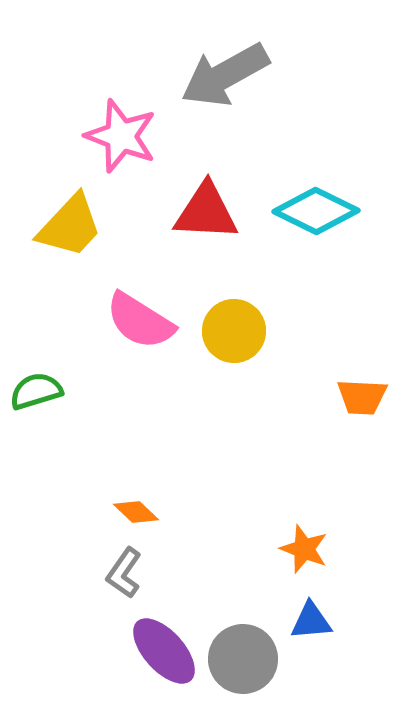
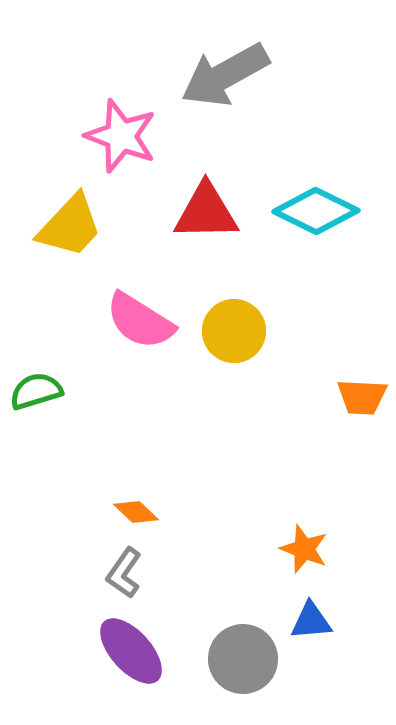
red triangle: rotated 4 degrees counterclockwise
purple ellipse: moved 33 px left
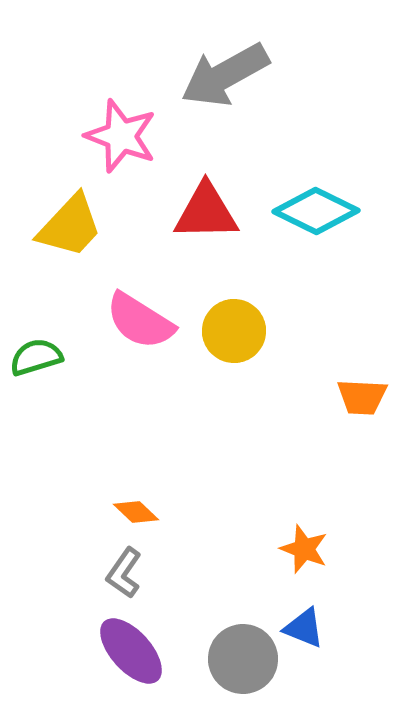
green semicircle: moved 34 px up
blue triangle: moved 7 px left, 7 px down; rotated 27 degrees clockwise
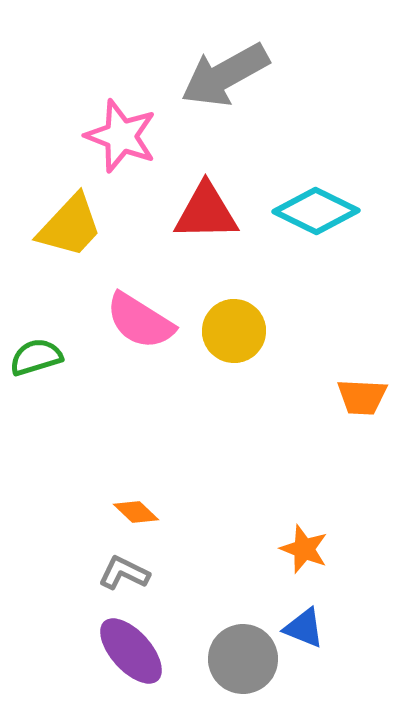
gray L-shape: rotated 81 degrees clockwise
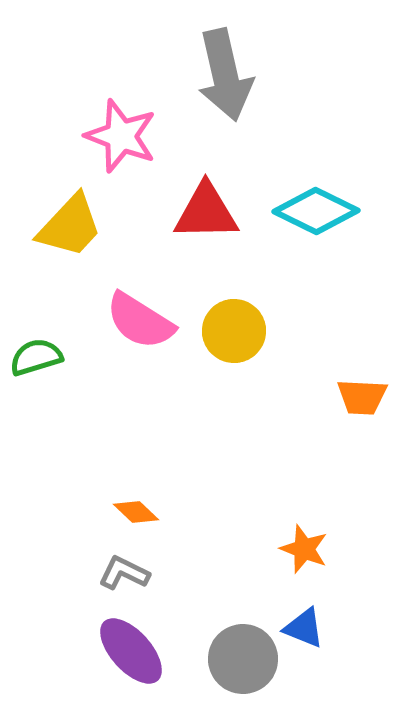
gray arrow: rotated 74 degrees counterclockwise
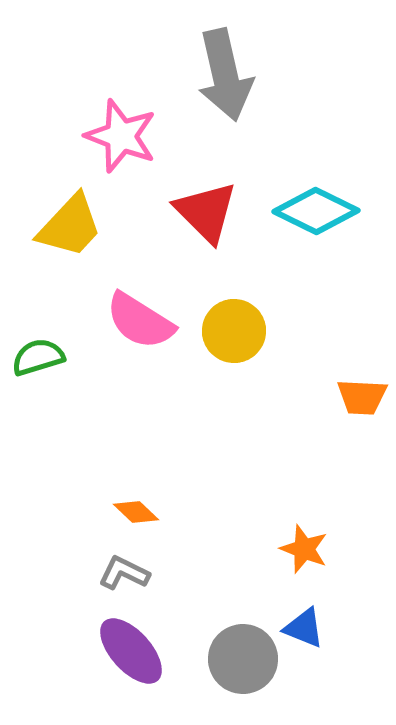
red triangle: rotated 46 degrees clockwise
green semicircle: moved 2 px right
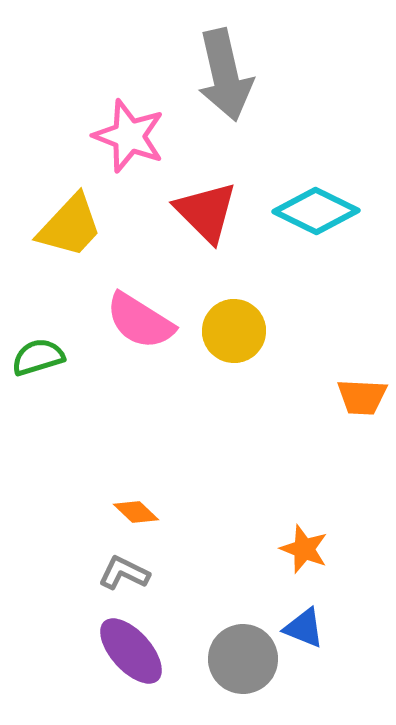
pink star: moved 8 px right
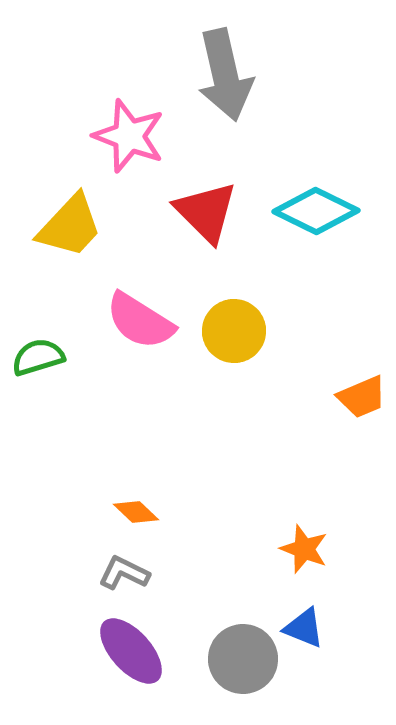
orange trapezoid: rotated 26 degrees counterclockwise
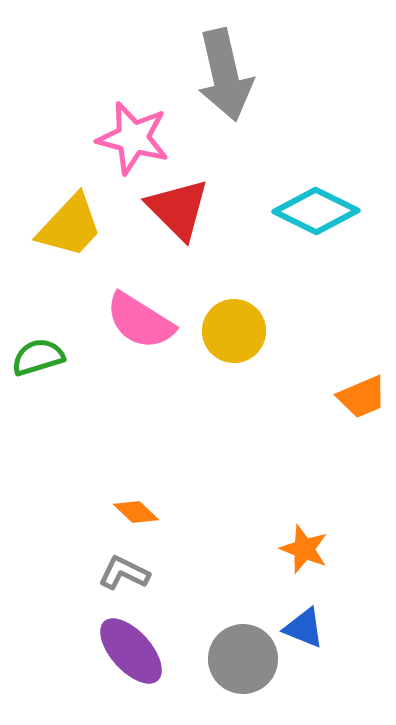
pink star: moved 4 px right, 2 px down; rotated 6 degrees counterclockwise
red triangle: moved 28 px left, 3 px up
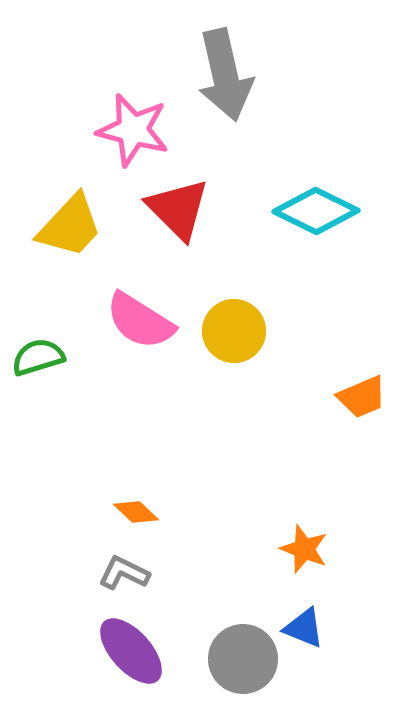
pink star: moved 8 px up
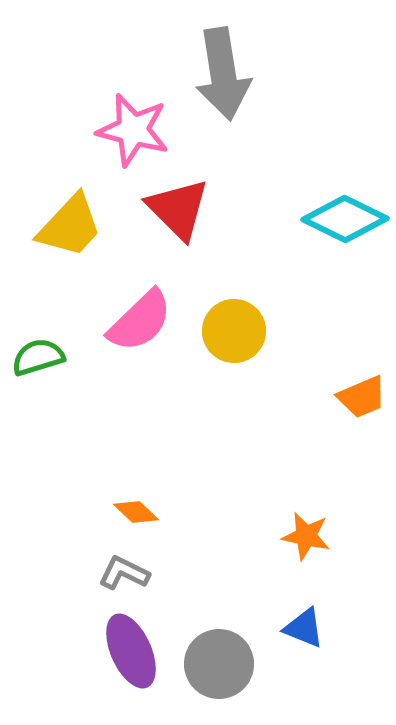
gray arrow: moved 2 px left, 1 px up; rotated 4 degrees clockwise
cyan diamond: moved 29 px right, 8 px down
pink semicircle: rotated 76 degrees counterclockwise
orange star: moved 2 px right, 13 px up; rotated 9 degrees counterclockwise
purple ellipse: rotated 18 degrees clockwise
gray circle: moved 24 px left, 5 px down
